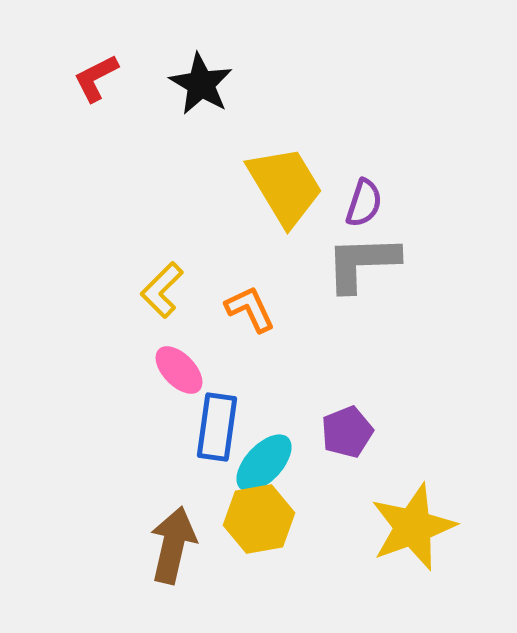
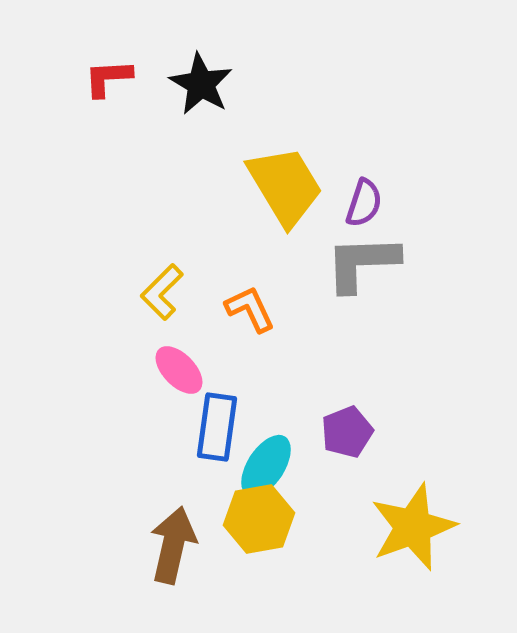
red L-shape: moved 12 px right; rotated 24 degrees clockwise
yellow L-shape: moved 2 px down
cyan ellipse: moved 2 px right, 3 px down; rotated 10 degrees counterclockwise
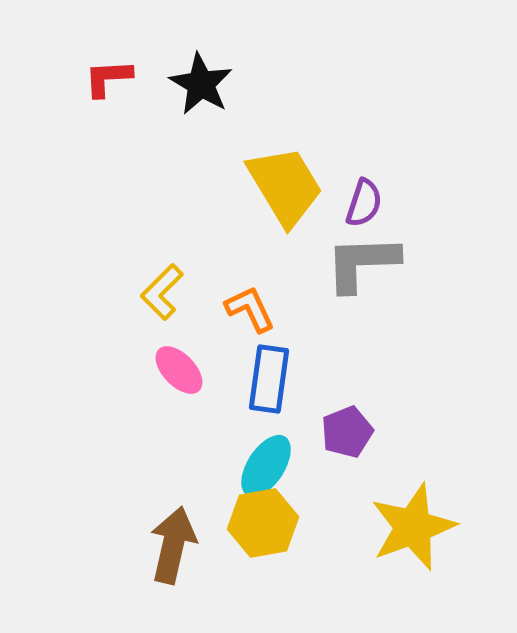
blue rectangle: moved 52 px right, 48 px up
yellow hexagon: moved 4 px right, 4 px down
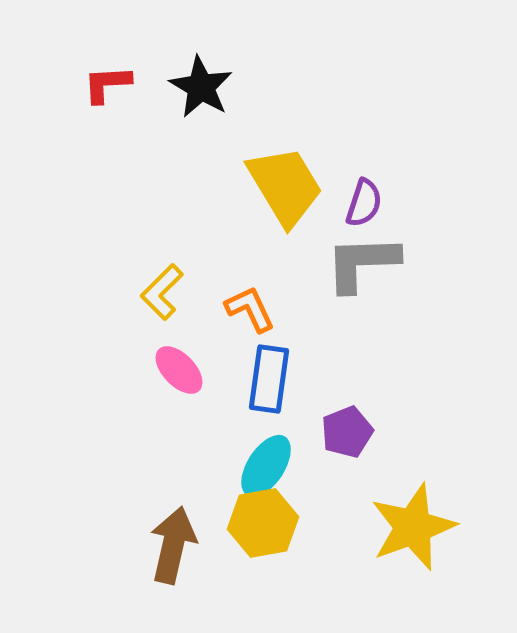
red L-shape: moved 1 px left, 6 px down
black star: moved 3 px down
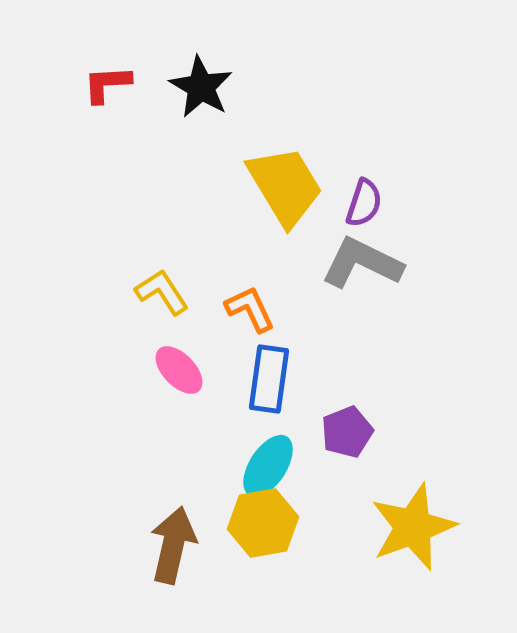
gray L-shape: rotated 28 degrees clockwise
yellow L-shape: rotated 102 degrees clockwise
cyan ellipse: moved 2 px right
